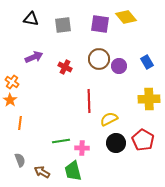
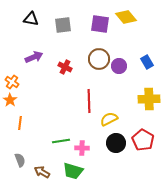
green trapezoid: rotated 60 degrees counterclockwise
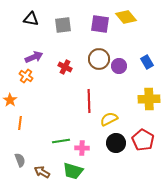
orange cross: moved 14 px right, 6 px up
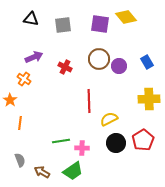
orange cross: moved 2 px left, 3 px down
red pentagon: rotated 10 degrees clockwise
green trapezoid: rotated 50 degrees counterclockwise
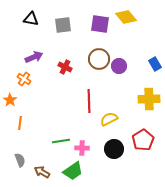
blue rectangle: moved 8 px right, 2 px down
black circle: moved 2 px left, 6 px down
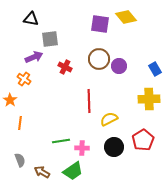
gray square: moved 13 px left, 14 px down
blue rectangle: moved 5 px down
black circle: moved 2 px up
